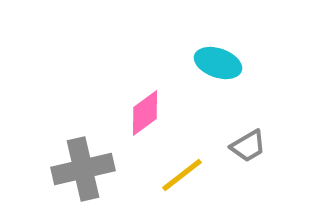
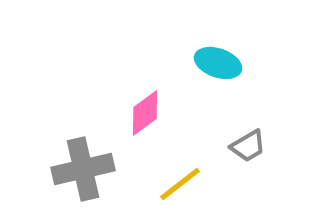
yellow line: moved 2 px left, 9 px down
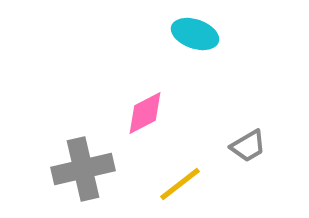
cyan ellipse: moved 23 px left, 29 px up
pink diamond: rotated 9 degrees clockwise
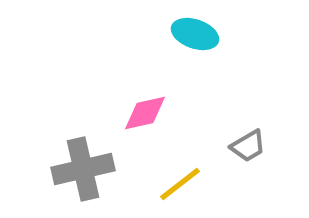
pink diamond: rotated 15 degrees clockwise
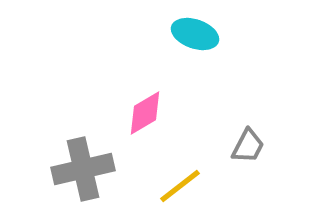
pink diamond: rotated 18 degrees counterclockwise
gray trapezoid: rotated 33 degrees counterclockwise
yellow line: moved 2 px down
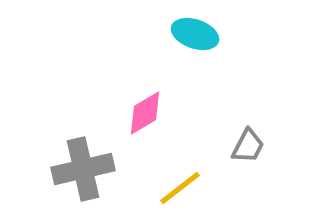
yellow line: moved 2 px down
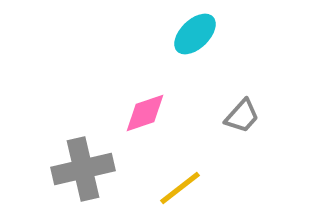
cyan ellipse: rotated 63 degrees counterclockwise
pink diamond: rotated 12 degrees clockwise
gray trapezoid: moved 6 px left, 30 px up; rotated 15 degrees clockwise
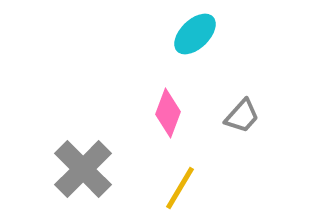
pink diamond: moved 23 px right; rotated 51 degrees counterclockwise
gray cross: rotated 32 degrees counterclockwise
yellow line: rotated 21 degrees counterclockwise
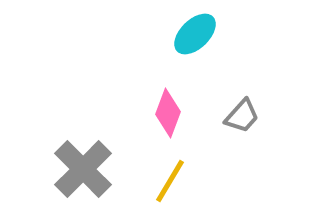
yellow line: moved 10 px left, 7 px up
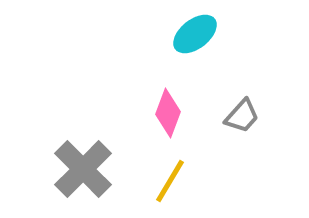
cyan ellipse: rotated 6 degrees clockwise
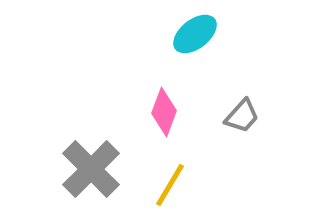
pink diamond: moved 4 px left, 1 px up
gray cross: moved 8 px right
yellow line: moved 4 px down
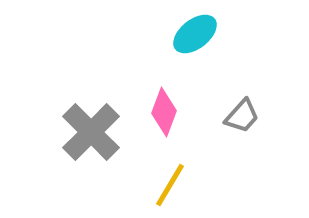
gray cross: moved 37 px up
